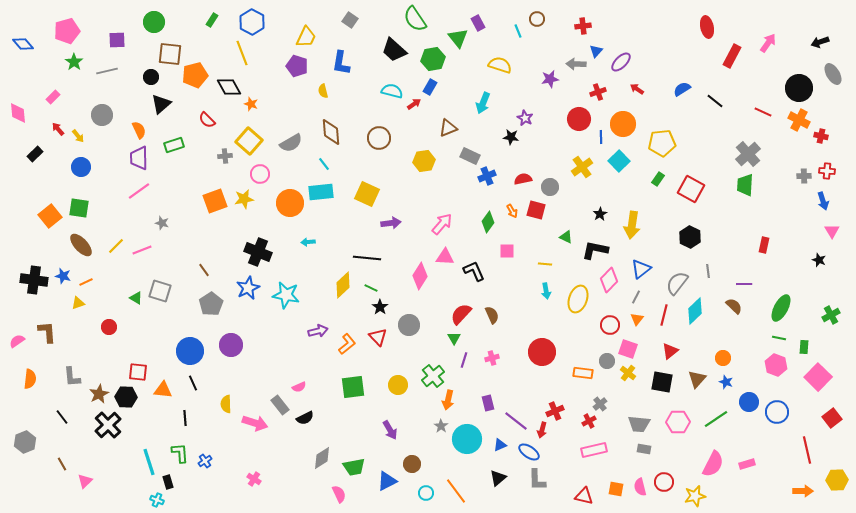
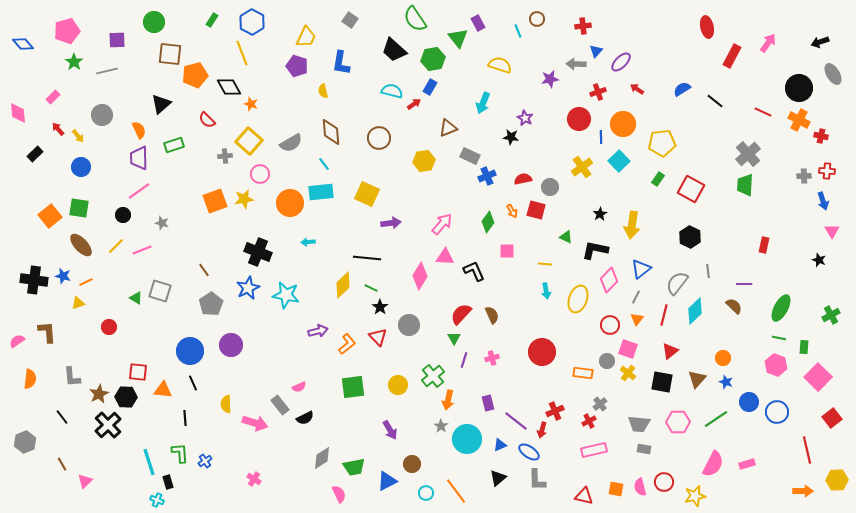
black circle at (151, 77): moved 28 px left, 138 px down
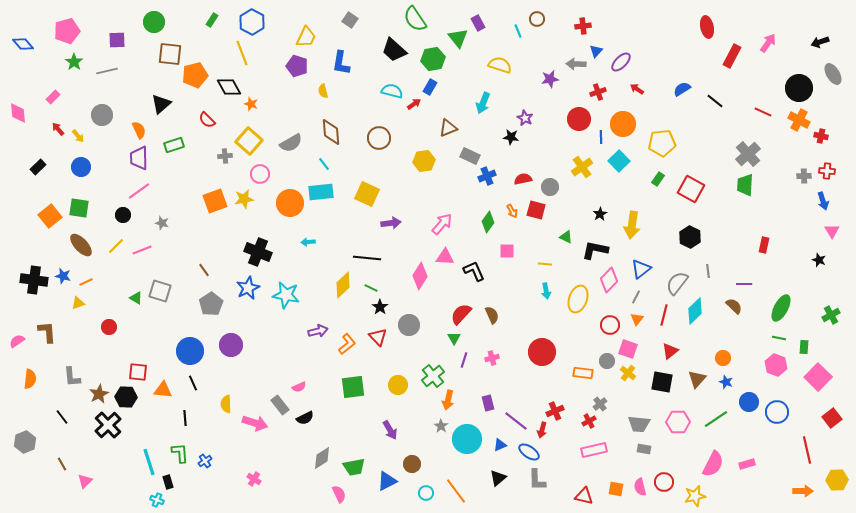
black rectangle at (35, 154): moved 3 px right, 13 px down
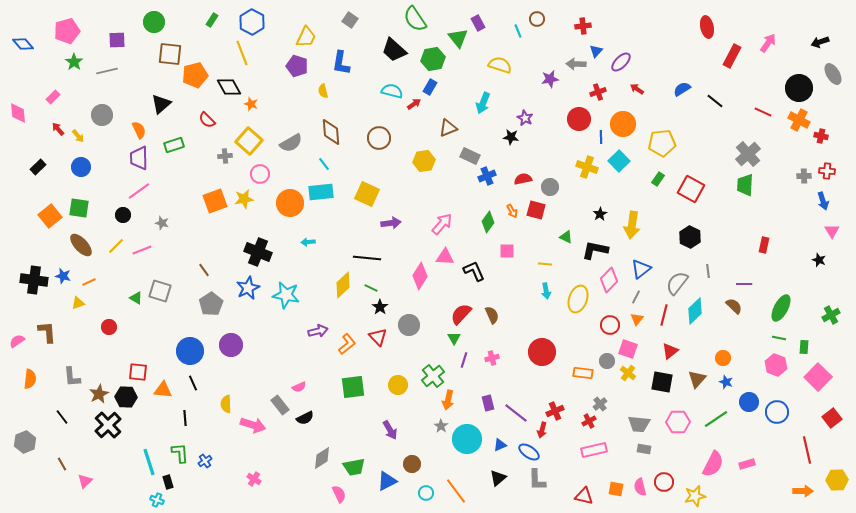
yellow cross at (582, 167): moved 5 px right; rotated 35 degrees counterclockwise
orange line at (86, 282): moved 3 px right
purple line at (516, 421): moved 8 px up
pink arrow at (255, 423): moved 2 px left, 2 px down
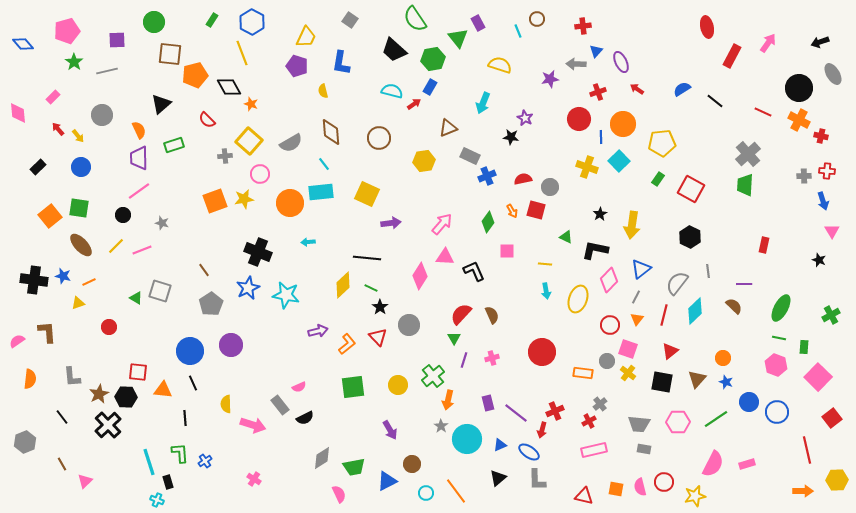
purple ellipse at (621, 62): rotated 70 degrees counterclockwise
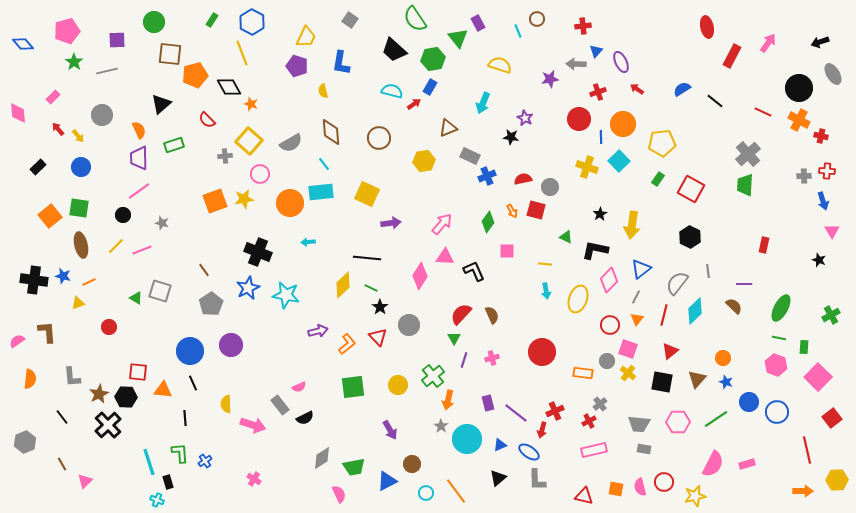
brown ellipse at (81, 245): rotated 30 degrees clockwise
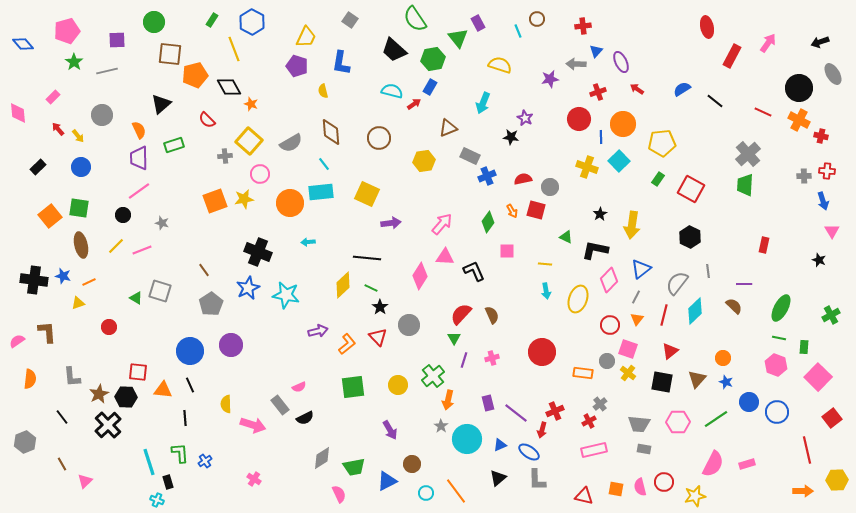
yellow line at (242, 53): moved 8 px left, 4 px up
black line at (193, 383): moved 3 px left, 2 px down
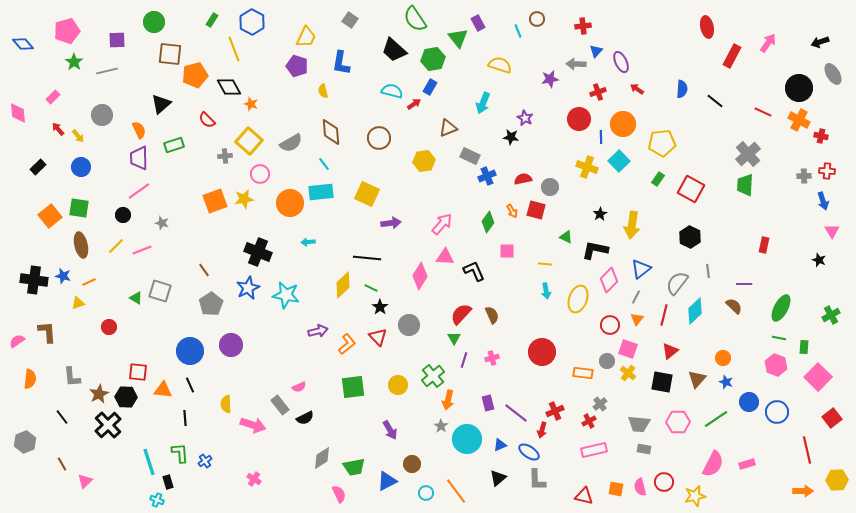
blue semicircle at (682, 89): rotated 126 degrees clockwise
